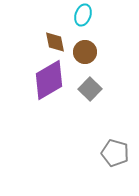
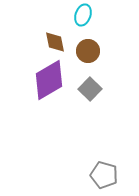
brown circle: moved 3 px right, 1 px up
gray pentagon: moved 11 px left, 22 px down
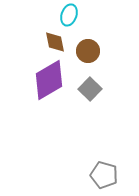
cyan ellipse: moved 14 px left
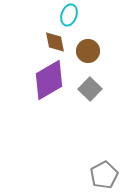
gray pentagon: rotated 28 degrees clockwise
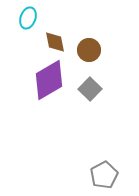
cyan ellipse: moved 41 px left, 3 px down
brown circle: moved 1 px right, 1 px up
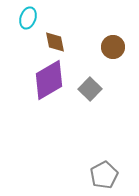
brown circle: moved 24 px right, 3 px up
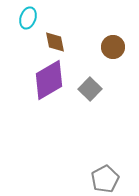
gray pentagon: moved 1 px right, 4 px down
